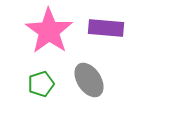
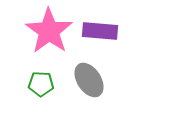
purple rectangle: moved 6 px left, 3 px down
green pentagon: rotated 20 degrees clockwise
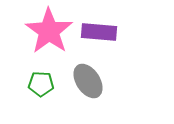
purple rectangle: moved 1 px left, 1 px down
gray ellipse: moved 1 px left, 1 px down
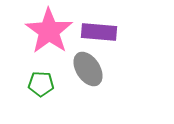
gray ellipse: moved 12 px up
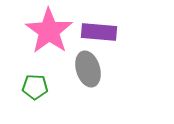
gray ellipse: rotated 16 degrees clockwise
green pentagon: moved 6 px left, 3 px down
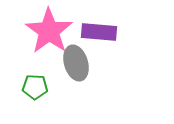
gray ellipse: moved 12 px left, 6 px up
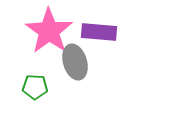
gray ellipse: moved 1 px left, 1 px up
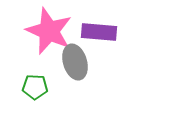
pink star: rotated 12 degrees counterclockwise
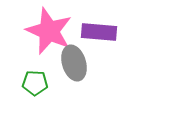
gray ellipse: moved 1 px left, 1 px down
green pentagon: moved 4 px up
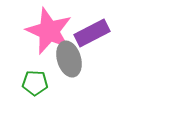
purple rectangle: moved 7 px left, 1 px down; rotated 32 degrees counterclockwise
gray ellipse: moved 5 px left, 4 px up
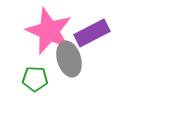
green pentagon: moved 4 px up
